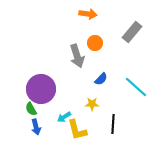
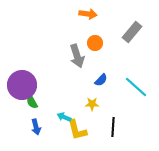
blue semicircle: moved 1 px down
purple circle: moved 19 px left, 4 px up
green semicircle: moved 1 px right, 7 px up
cyan arrow: rotated 56 degrees clockwise
black line: moved 3 px down
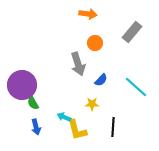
gray arrow: moved 1 px right, 8 px down
green semicircle: moved 1 px right, 1 px down
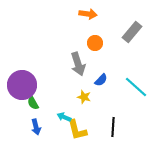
yellow star: moved 8 px left, 7 px up; rotated 16 degrees clockwise
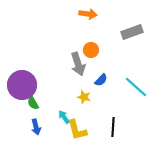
gray rectangle: rotated 30 degrees clockwise
orange circle: moved 4 px left, 7 px down
cyan arrow: rotated 32 degrees clockwise
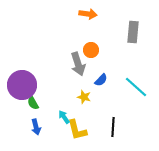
gray rectangle: moved 1 px right; rotated 65 degrees counterclockwise
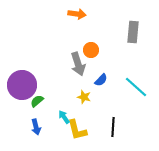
orange arrow: moved 11 px left
green semicircle: moved 4 px right, 2 px up; rotated 80 degrees clockwise
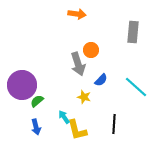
black line: moved 1 px right, 3 px up
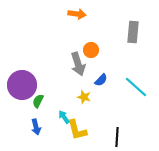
green semicircle: moved 1 px right; rotated 24 degrees counterclockwise
black line: moved 3 px right, 13 px down
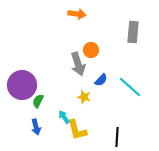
cyan line: moved 6 px left
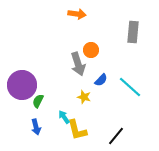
black line: moved 1 px left, 1 px up; rotated 36 degrees clockwise
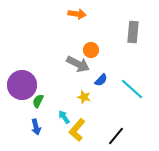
gray arrow: rotated 45 degrees counterclockwise
cyan line: moved 2 px right, 2 px down
yellow L-shape: rotated 55 degrees clockwise
